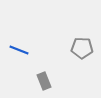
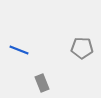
gray rectangle: moved 2 px left, 2 px down
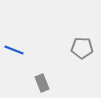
blue line: moved 5 px left
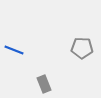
gray rectangle: moved 2 px right, 1 px down
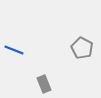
gray pentagon: rotated 25 degrees clockwise
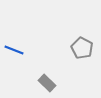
gray rectangle: moved 3 px right, 1 px up; rotated 24 degrees counterclockwise
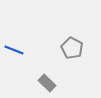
gray pentagon: moved 10 px left
